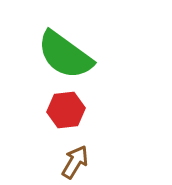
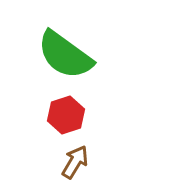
red hexagon: moved 5 px down; rotated 12 degrees counterclockwise
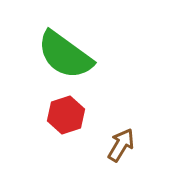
brown arrow: moved 46 px right, 17 px up
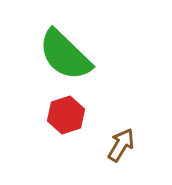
green semicircle: rotated 8 degrees clockwise
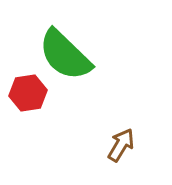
red hexagon: moved 38 px left, 22 px up; rotated 9 degrees clockwise
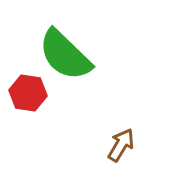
red hexagon: rotated 18 degrees clockwise
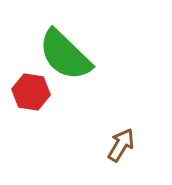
red hexagon: moved 3 px right, 1 px up
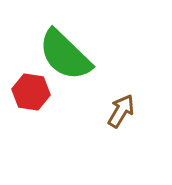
brown arrow: moved 34 px up
